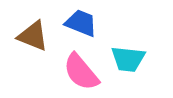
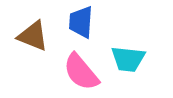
blue trapezoid: moved 1 px up; rotated 108 degrees counterclockwise
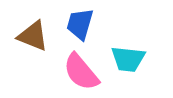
blue trapezoid: moved 1 px left, 2 px down; rotated 12 degrees clockwise
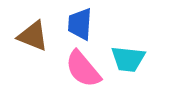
blue trapezoid: rotated 12 degrees counterclockwise
pink semicircle: moved 2 px right, 3 px up
